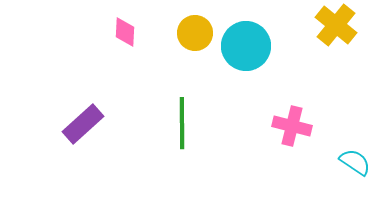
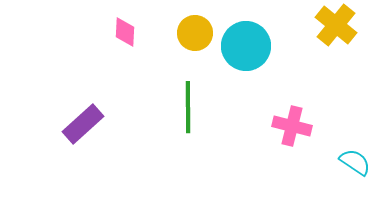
green line: moved 6 px right, 16 px up
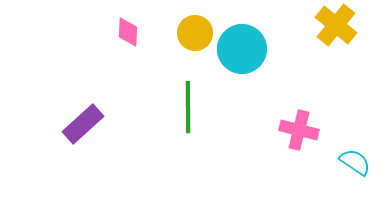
pink diamond: moved 3 px right
cyan circle: moved 4 px left, 3 px down
pink cross: moved 7 px right, 4 px down
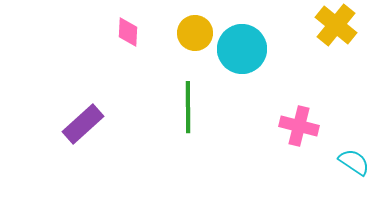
pink cross: moved 4 px up
cyan semicircle: moved 1 px left
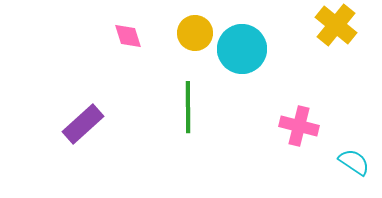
pink diamond: moved 4 px down; rotated 20 degrees counterclockwise
